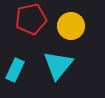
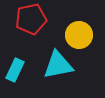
yellow circle: moved 8 px right, 9 px down
cyan triangle: rotated 40 degrees clockwise
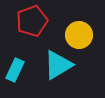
red pentagon: moved 1 px right, 2 px down; rotated 8 degrees counterclockwise
cyan triangle: rotated 20 degrees counterclockwise
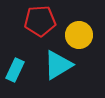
red pentagon: moved 8 px right; rotated 16 degrees clockwise
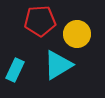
yellow circle: moved 2 px left, 1 px up
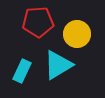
red pentagon: moved 2 px left, 1 px down
cyan rectangle: moved 7 px right, 1 px down
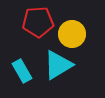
yellow circle: moved 5 px left
cyan rectangle: rotated 55 degrees counterclockwise
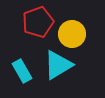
red pentagon: rotated 16 degrees counterclockwise
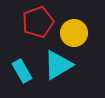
yellow circle: moved 2 px right, 1 px up
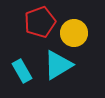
red pentagon: moved 2 px right
